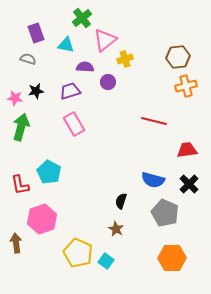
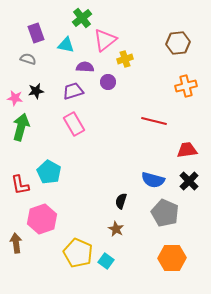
brown hexagon: moved 14 px up
purple trapezoid: moved 3 px right
black cross: moved 3 px up
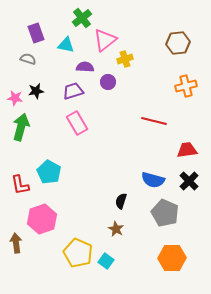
pink rectangle: moved 3 px right, 1 px up
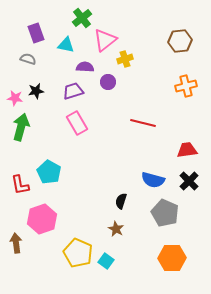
brown hexagon: moved 2 px right, 2 px up
red line: moved 11 px left, 2 px down
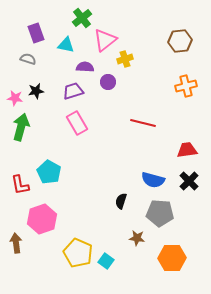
gray pentagon: moved 5 px left; rotated 20 degrees counterclockwise
brown star: moved 21 px right, 9 px down; rotated 21 degrees counterclockwise
